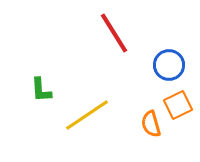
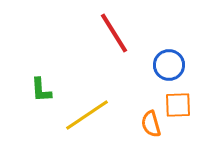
orange square: rotated 24 degrees clockwise
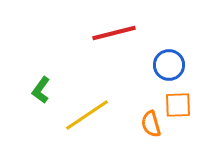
red line: rotated 72 degrees counterclockwise
green L-shape: rotated 40 degrees clockwise
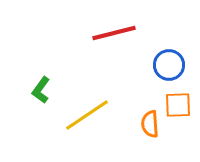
orange semicircle: moved 1 px left; rotated 12 degrees clockwise
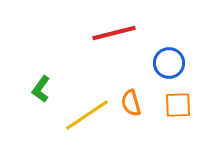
blue circle: moved 2 px up
green L-shape: moved 1 px up
orange semicircle: moved 19 px left, 21 px up; rotated 12 degrees counterclockwise
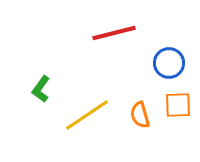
orange semicircle: moved 9 px right, 12 px down
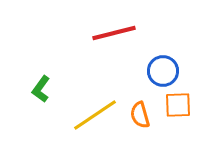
blue circle: moved 6 px left, 8 px down
yellow line: moved 8 px right
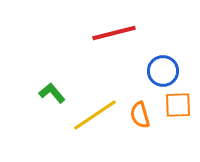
green L-shape: moved 11 px right, 4 px down; rotated 104 degrees clockwise
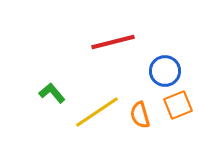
red line: moved 1 px left, 9 px down
blue circle: moved 2 px right
orange square: rotated 20 degrees counterclockwise
yellow line: moved 2 px right, 3 px up
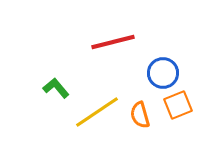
blue circle: moved 2 px left, 2 px down
green L-shape: moved 4 px right, 5 px up
